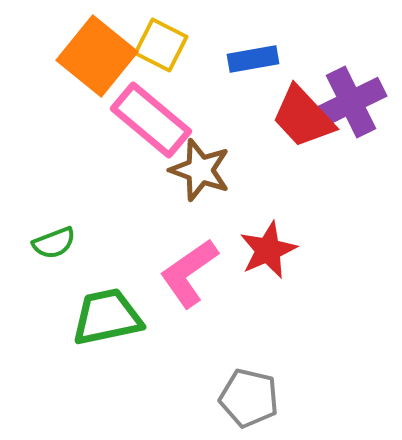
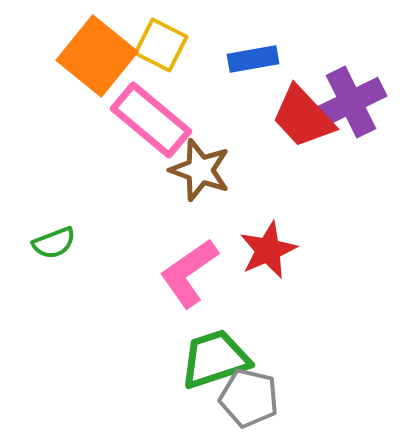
green trapezoid: moved 108 px right, 42 px down; rotated 6 degrees counterclockwise
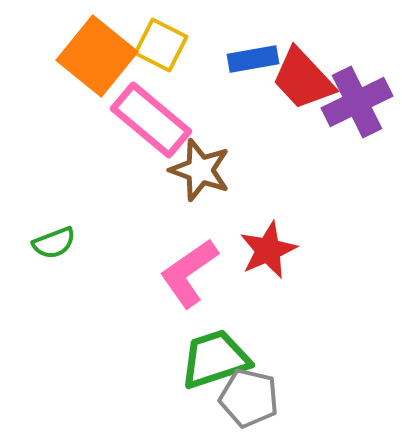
purple cross: moved 6 px right
red trapezoid: moved 38 px up
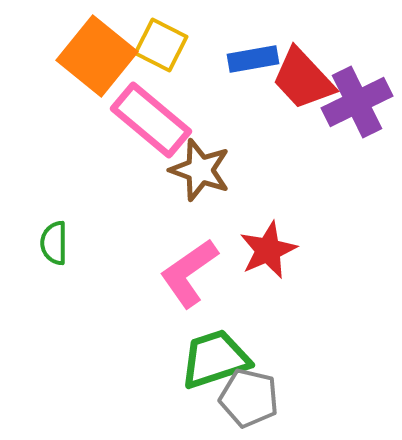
green semicircle: rotated 111 degrees clockwise
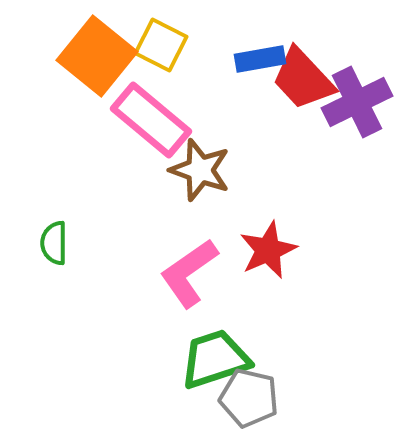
blue rectangle: moved 7 px right
